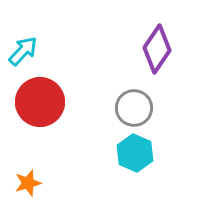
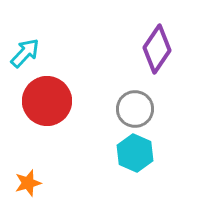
cyan arrow: moved 2 px right, 2 px down
red circle: moved 7 px right, 1 px up
gray circle: moved 1 px right, 1 px down
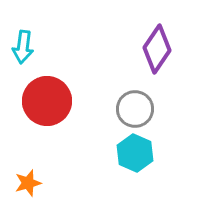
cyan arrow: moved 2 px left, 6 px up; rotated 144 degrees clockwise
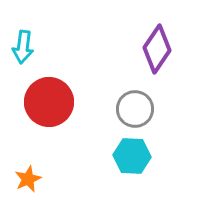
red circle: moved 2 px right, 1 px down
cyan hexagon: moved 3 px left, 3 px down; rotated 21 degrees counterclockwise
orange star: moved 4 px up; rotated 8 degrees counterclockwise
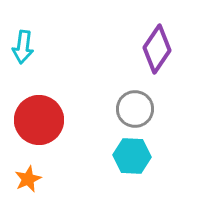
red circle: moved 10 px left, 18 px down
